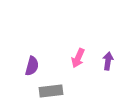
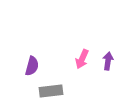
pink arrow: moved 4 px right, 1 px down
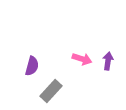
pink arrow: rotated 96 degrees counterclockwise
gray rectangle: rotated 40 degrees counterclockwise
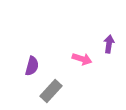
purple arrow: moved 1 px right, 17 px up
